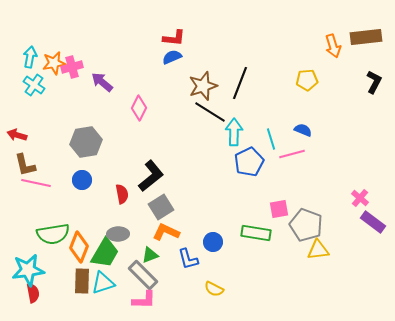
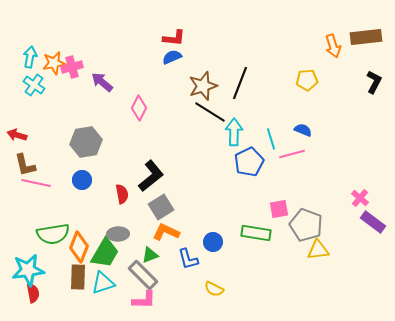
brown rectangle at (82, 281): moved 4 px left, 4 px up
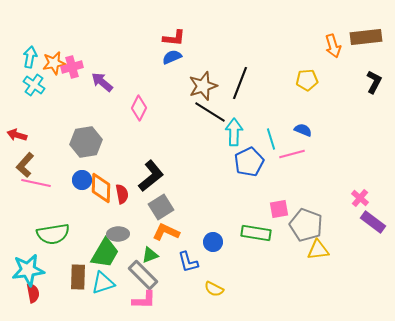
brown L-shape at (25, 165): rotated 55 degrees clockwise
orange diamond at (79, 247): moved 22 px right, 59 px up; rotated 20 degrees counterclockwise
blue L-shape at (188, 259): moved 3 px down
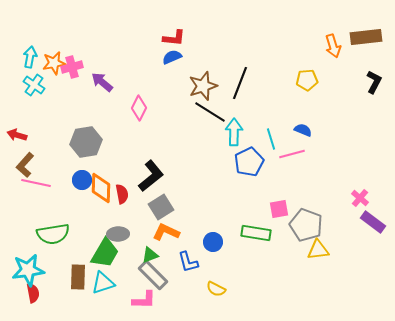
gray rectangle at (143, 275): moved 10 px right
yellow semicircle at (214, 289): moved 2 px right
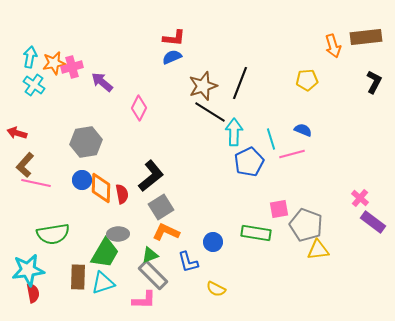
red arrow at (17, 135): moved 2 px up
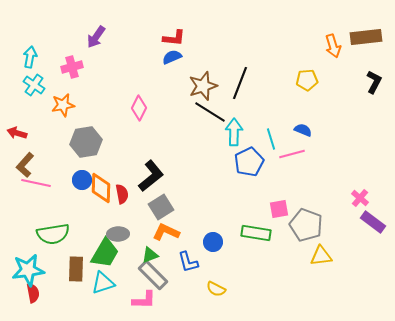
orange star at (54, 63): moved 9 px right, 42 px down
purple arrow at (102, 82): moved 6 px left, 45 px up; rotated 95 degrees counterclockwise
yellow triangle at (318, 250): moved 3 px right, 6 px down
brown rectangle at (78, 277): moved 2 px left, 8 px up
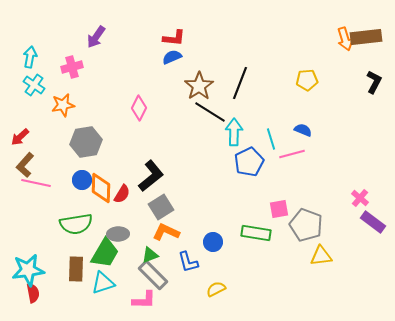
orange arrow at (333, 46): moved 12 px right, 7 px up
brown star at (203, 86): moved 4 px left; rotated 16 degrees counterclockwise
red arrow at (17, 133): moved 3 px right, 4 px down; rotated 60 degrees counterclockwise
red semicircle at (122, 194): rotated 42 degrees clockwise
green semicircle at (53, 234): moved 23 px right, 10 px up
yellow semicircle at (216, 289): rotated 126 degrees clockwise
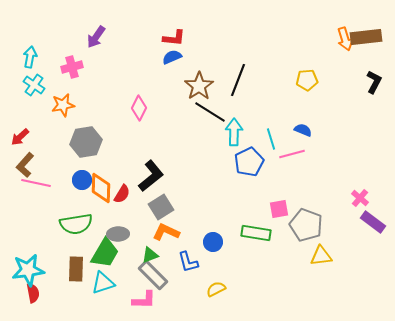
black line at (240, 83): moved 2 px left, 3 px up
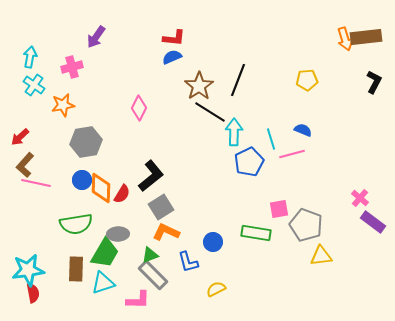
pink L-shape at (144, 300): moved 6 px left
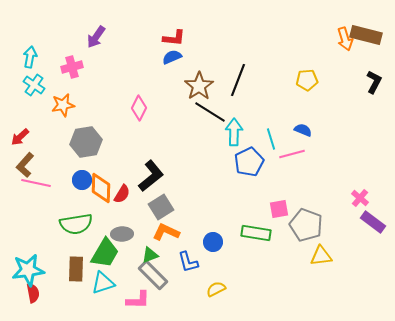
brown rectangle at (366, 37): moved 2 px up; rotated 20 degrees clockwise
gray ellipse at (118, 234): moved 4 px right
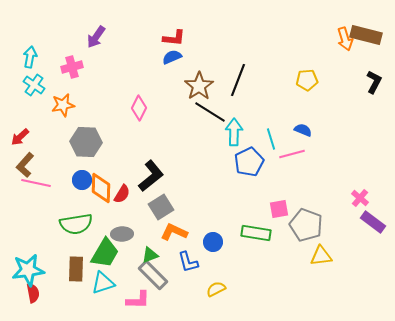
gray hexagon at (86, 142): rotated 12 degrees clockwise
orange L-shape at (166, 232): moved 8 px right
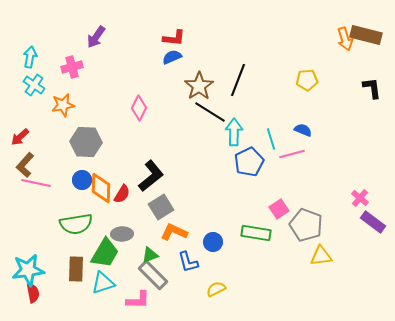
black L-shape at (374, 82): moved 2 px left, 6 px down; rotated 35 degrees counterclockwise
pink square at (279, 209): rotated 24 degrees counterclockwise
